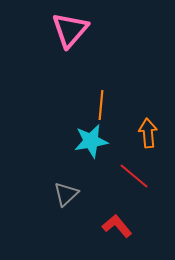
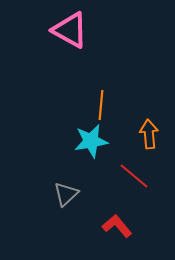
pink triangle: rotated 42 degrees counterclockwise
orange arrow: moved 1 px right, 1 px down
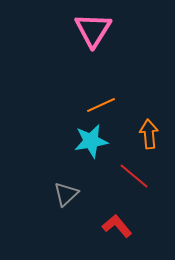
pink triangle: moved 23 px right; rotated 33 degrees clockwise
orange line: rotated 60 degrees clockwise
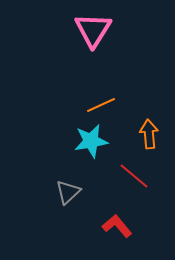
gray triangle: moved 2 px right, 2 px up
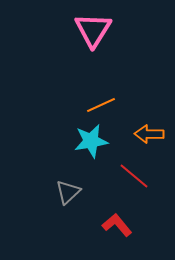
orange arrow: rotated 84 degrees counterclockwise
red L-shape: moved 1 px up
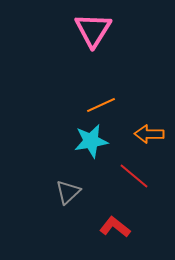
red L-shape: moved 2 px left, 2 px down; rotated 12 degrees counterclockwise
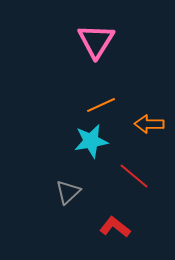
pink triangle: moved 3 px right, 11 px down
orange arrow: moved 10 px up
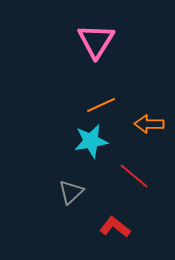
gray triangle: moved 3 px right
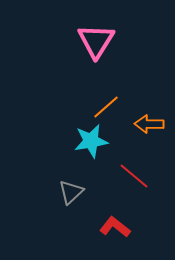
orange line: moved 5 px right, 2 px down; rotated 16 degrees counterclockwise
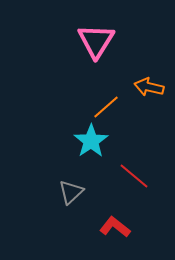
orange arrow: moved 37 px up; rotated 12 degrees clockwise
cyan star: rotated 24 degrees counterclockwise
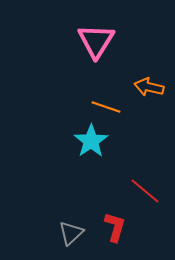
orange line: rotated 60 degrees clockwise
red line: moved 11 px right, 15 px down
gray triangle: moved 41 px down
red L-shape: rotated 68 degrees clockwise
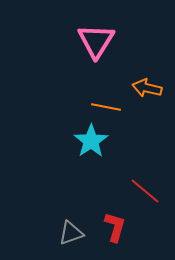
orange arrow: moved 2 px left, 1 px down
orange line: rotated 8 degrees counterclockwise
gray triangle: rotated 24 degrees clockwise
